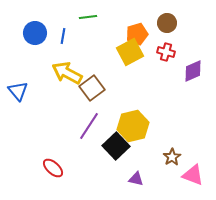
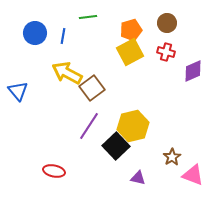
orange pentagon: moved 6 px left, 4 px up
red ellipse: moved 1 px right, 3 px down; rotated 30 degrees counterclockwise
purple triangle: moved 2 px right, 1 px up
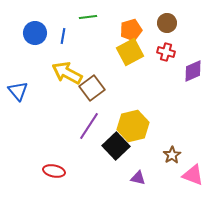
brown star: moved 2 px up
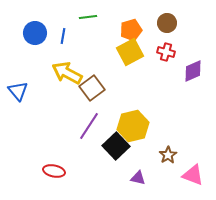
brown star: moved 4 px left
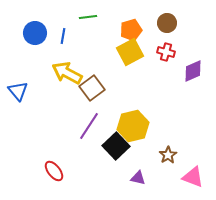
red ellipse: rotated 40 degrees clockwise
pink triangle: moved 2 px down
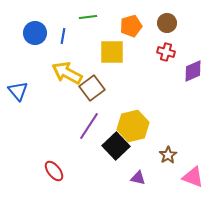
orange pentagon: moved 4 px up
yellow square: moved 18 px left; rotated 28 degrees clockwise
